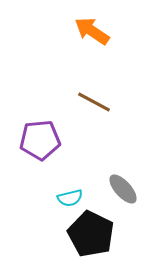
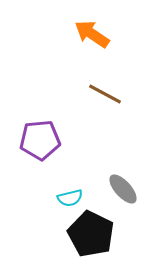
orange arrow: moved 3 px down
brown line: moved 11 px right, 8 px up
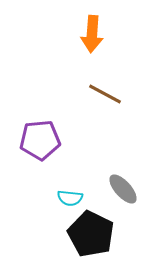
orange arrow: rotated 120 degrees counterclockwise
cyan semicircle: rotated 20 degrees clockwise
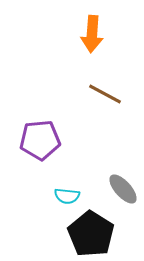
cyan semicircle: moved 3 px left, 2 px up
black pentagon: rotated 6 degrees clockwise
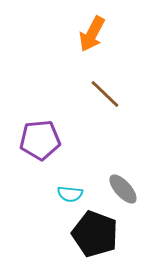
orange arrow: rotated 24 degrees clockwise
brown line: rotated 16 degrees clockwise
cyan semicircle: moved 3 px right, 2 px up
black pentagon: moved 4 px right; rotated 12 degrees counterclockwise
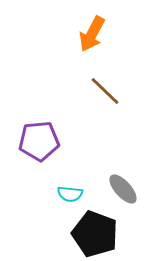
brown line: moved 3 px up
purple pentagon: moved 1 px left, 1 px down
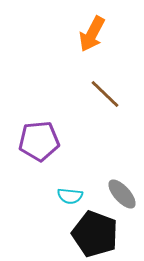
brown line: moved 3 px down
gray ellipse: moved 1 px left, 5 px down
cyan semicircle: moved 2 px down
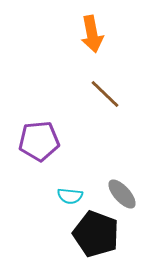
orange arrow: rotated 39 degrees counterclockwise
black pentagon: moved 1 px right
